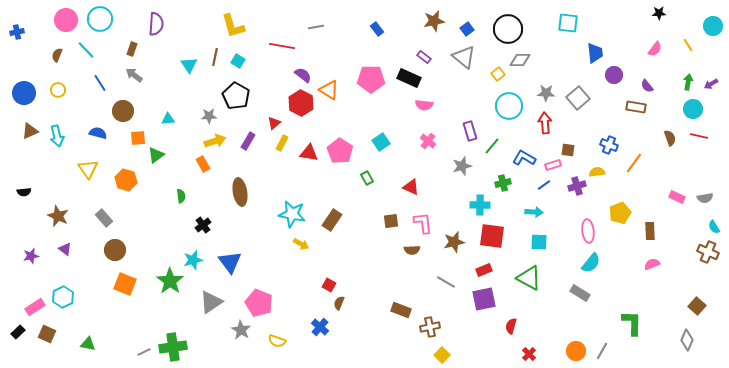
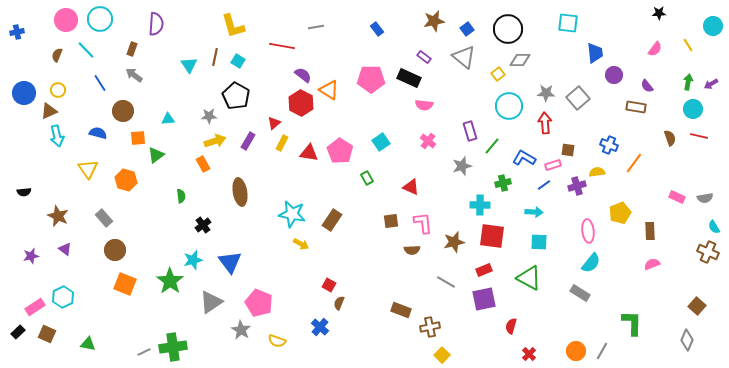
brown triangle at (30, 131): moved 19 px right, 20 px up
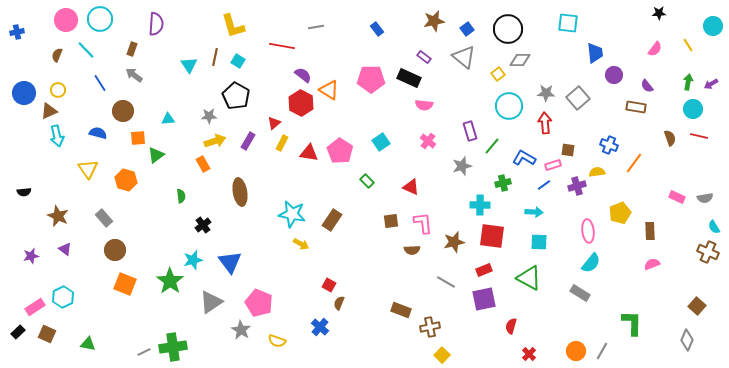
green rectangle at (367, 178): moved 3 px down; rotated 16 degrees counterclockwise
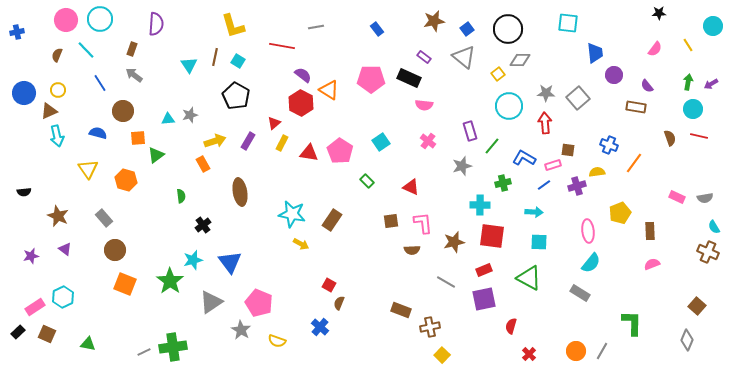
gray star at (209, 116): moved 19 px left, 1 px up; rotated 14 degrees counterclockwise
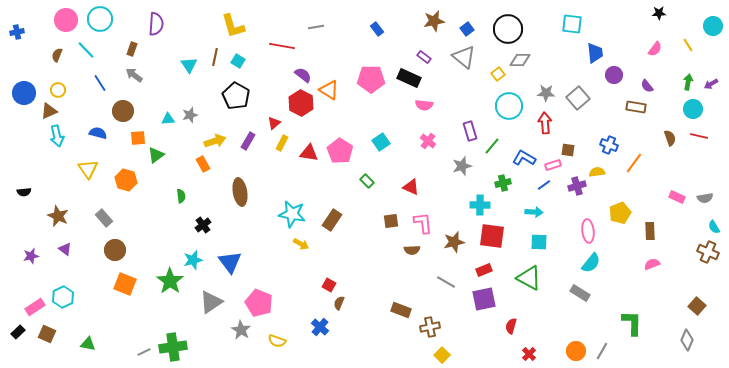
cyan square at (568, 23): moved 4 px right, 1 px down
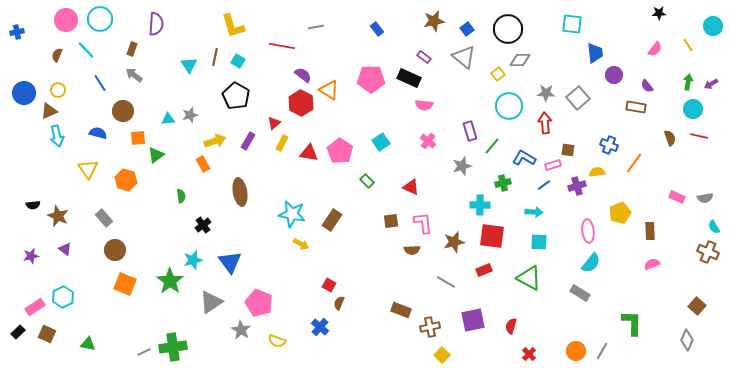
black semicircle at (24, 192): moved 9 px right, 13 px down
purple square at (484, 299): moved 11 px left, 21 px down
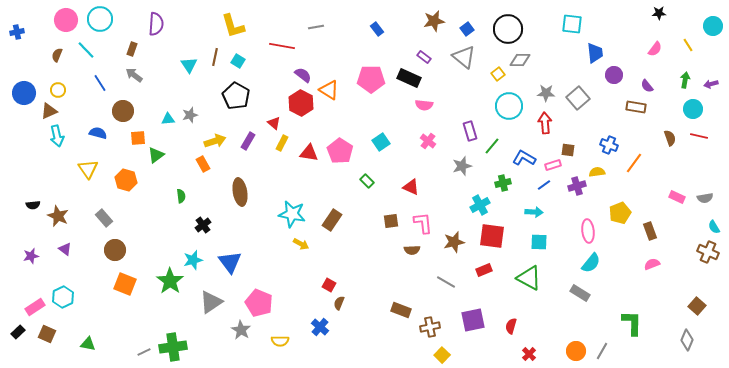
green arrow at (688, 82): moved 3 px left, 2 px up
purple arrow at (711, 84): rotated 16 degrees clockwise
red triangle at (274, 123): rotated 40 degrees counterclockwise
cyan cross at (480, 205): rotated 30 degrees counterclockwise
brown rectangle at (650, 231): rotated 18 degrees counterclockwise
yellow semicircle at (277, 341): moved 3 px right; rotated 18 degrees counterclockwise
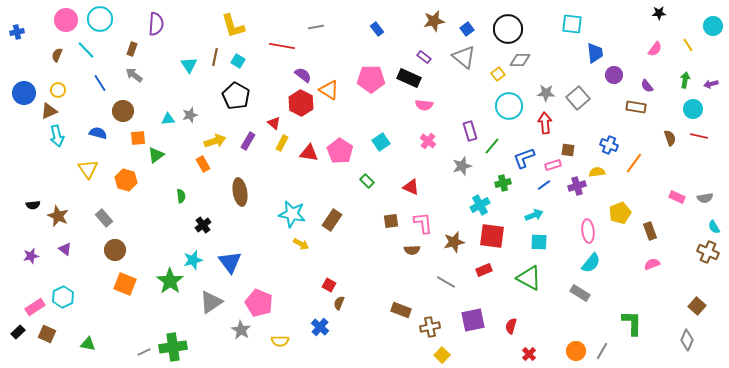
blue L-shape at (524, 158): rotated 50 degrees counterclockwise
cyan arrow at (534, 212): moved 3 px down; rotated 24 degrees counterclockwise
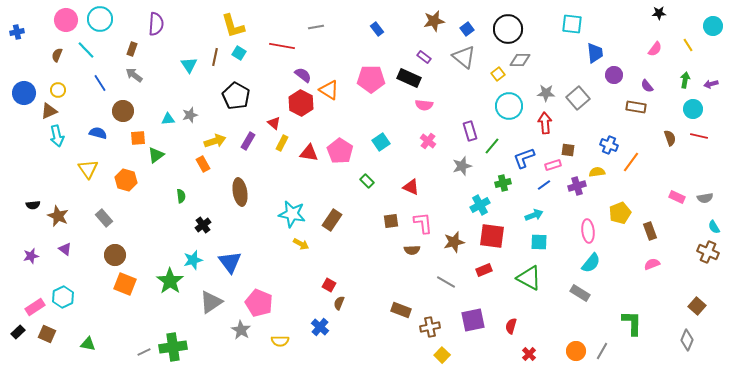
cyan square at (238, 61): moved 1 px right, 8 px up
orange line at (634, 163): moved 3 px left, 1 px up
brown circle at (115, 250): moved 5 px down
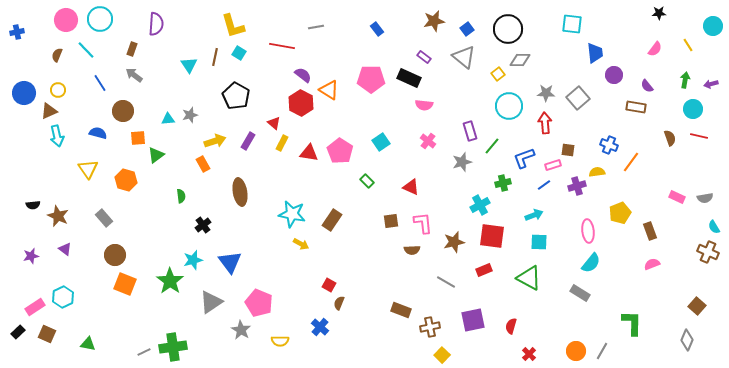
gray star at (462, 166): moved 4 px up
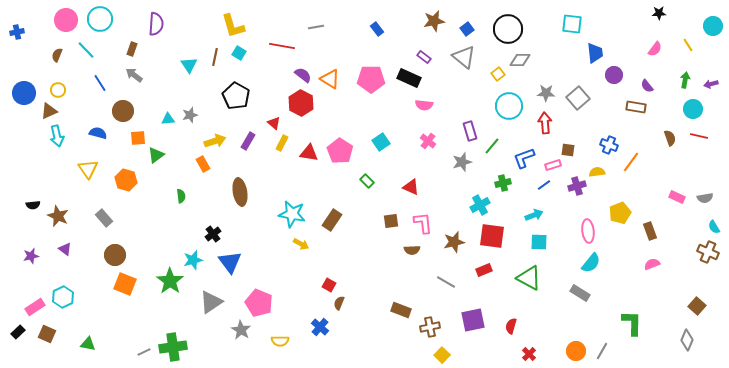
orange triangle at (329, 90): moved 1 px right, 11 px up
black cross at (203, 225): moved 10 px right, 9 px down
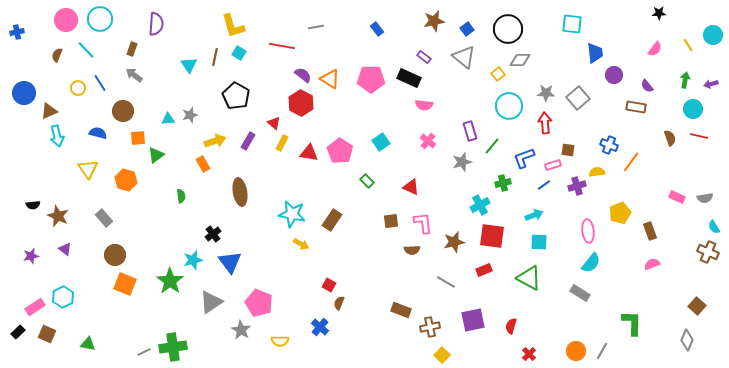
cyan circle at (713, 26): moved 9 px down
yellow circle at (58, 90): moved 20 px right, 2 px up
